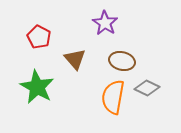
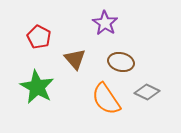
brown ellipse: moved 1 px left, 1 px down
gray diamond: moved 4 px down
orange semicircle: moved 7 px left, 2 px down; rotated 44 degrees counterclockwise
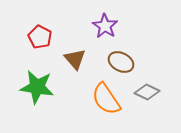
purple star: moved 3 px down
red pentagon: moved 1 px right
brown ellipse: rotated 15 degrees clockwise
green star: rotated 20 degrees counterclockwise
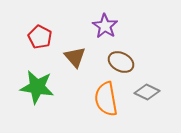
brown triangle: moved 2 px up
orange semicircle: rotated 24 degrees clockwise
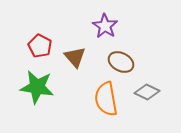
red pentagon: moved 9 px down
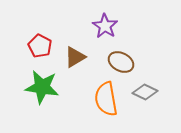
brown triangle: rotated 40 degrees clockwise
green star: moved 5 px right
gray diamond: moved 2 px left
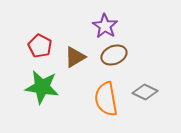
brown ellipse: moved 7 px left, 7 px up; rotated 50 degrees counterclockwise
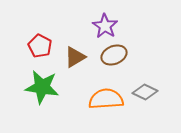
orange semicircle: rotated 96 degrees clockwise
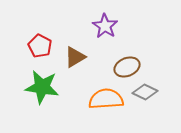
brown ellipse: moved 13 px right, 12 px down
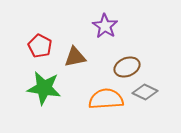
brown triangle: rotated 20 degrees clockwise
green star: moved 2 px right, 1 px down
